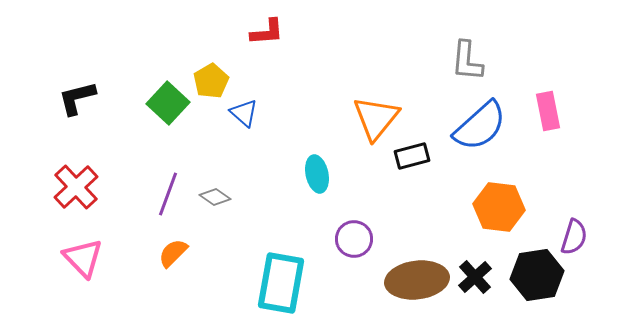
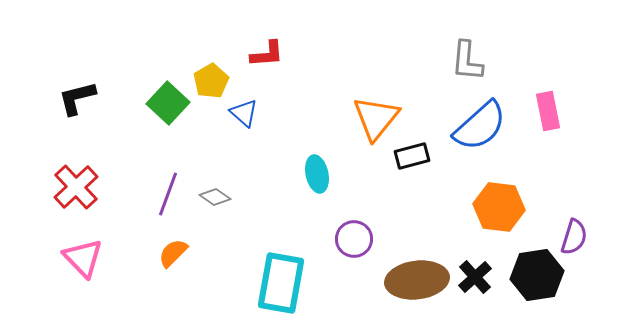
red L-shape: moved 22 px down
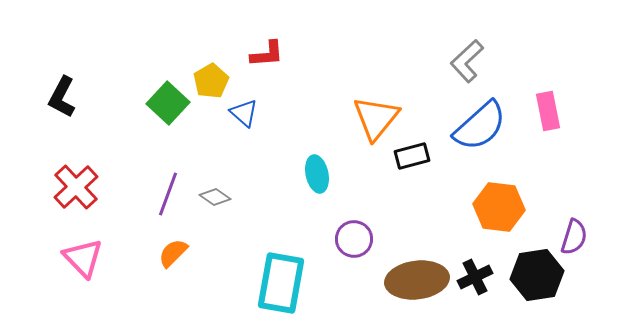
gray L-shape: rotated 42 degrees clockwise
black L-shape: moved 15 px left, 1 px up; rotated 48 degrees counterclockwise
black cross: rotated 16 degrees clockwise
